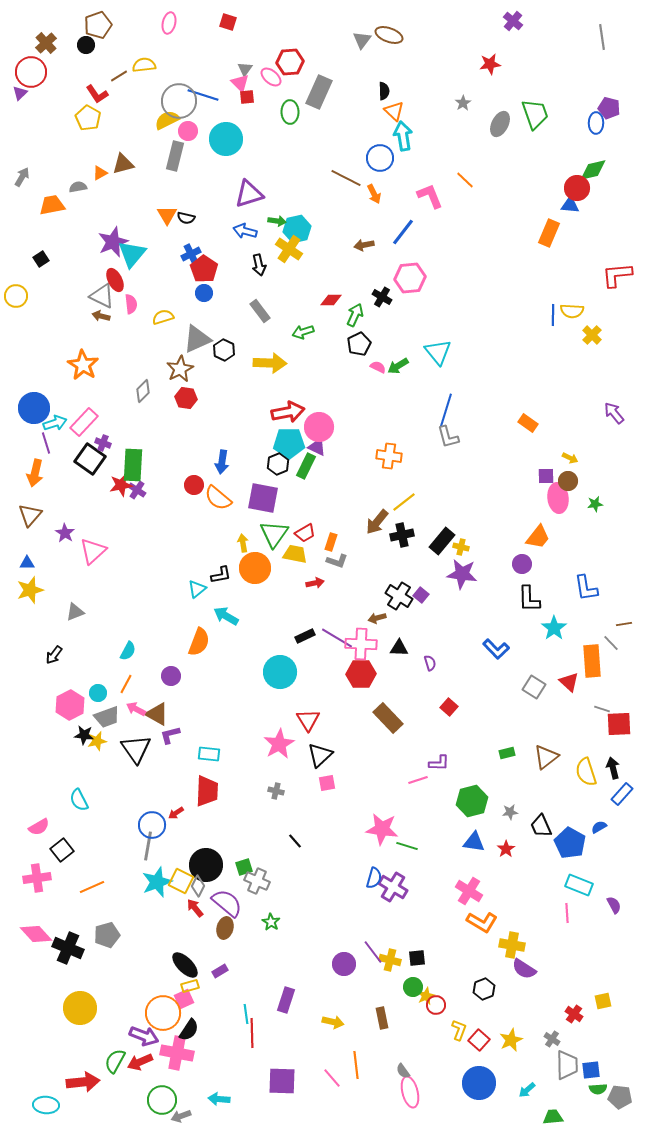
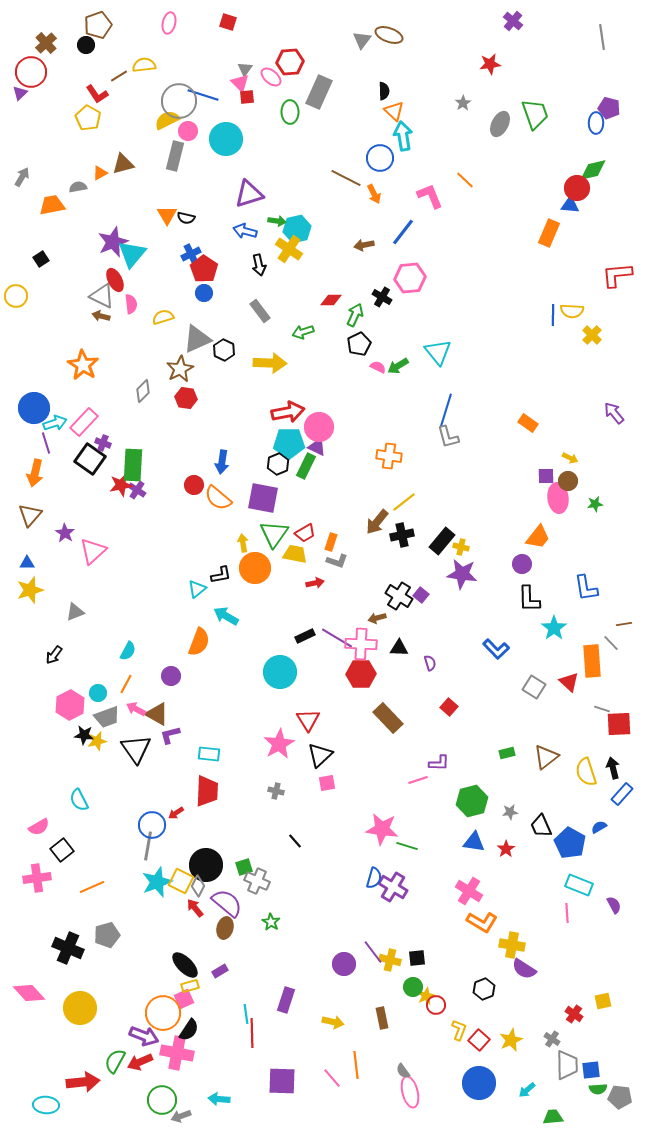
pink diamond at (36, 934): moved 7 px left, 59 px down
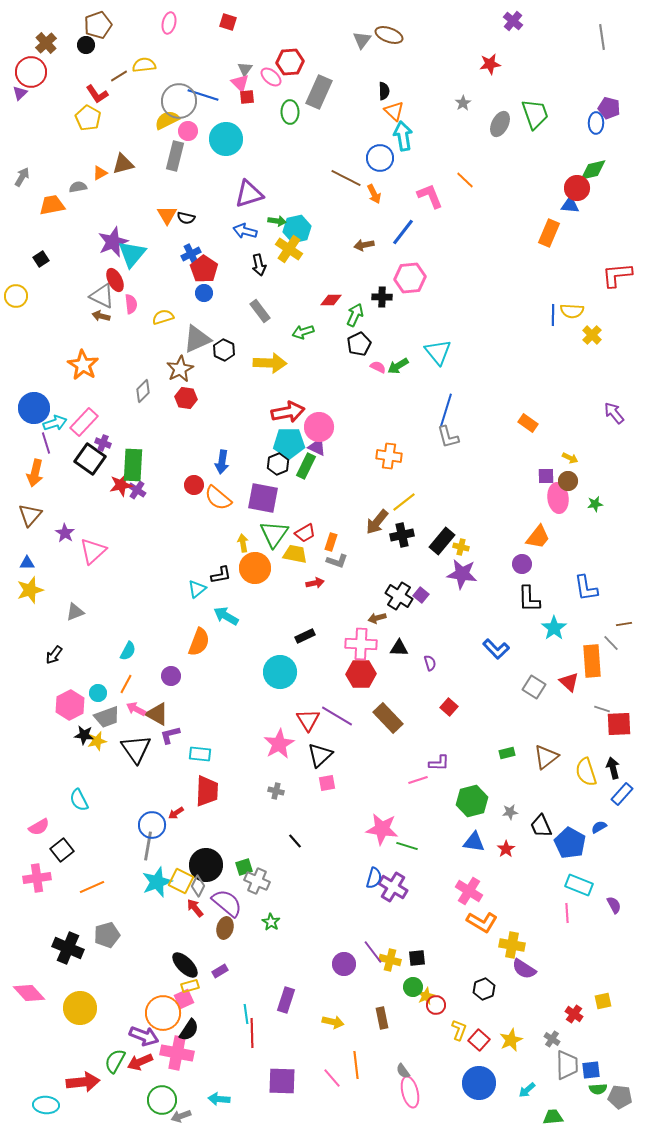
black cross at (382, 297): rotated 30 degrees counterclockwise
purple line at (337, 638): moved 78 px down
cyan rectangle at (209, 754): moved 9 px left
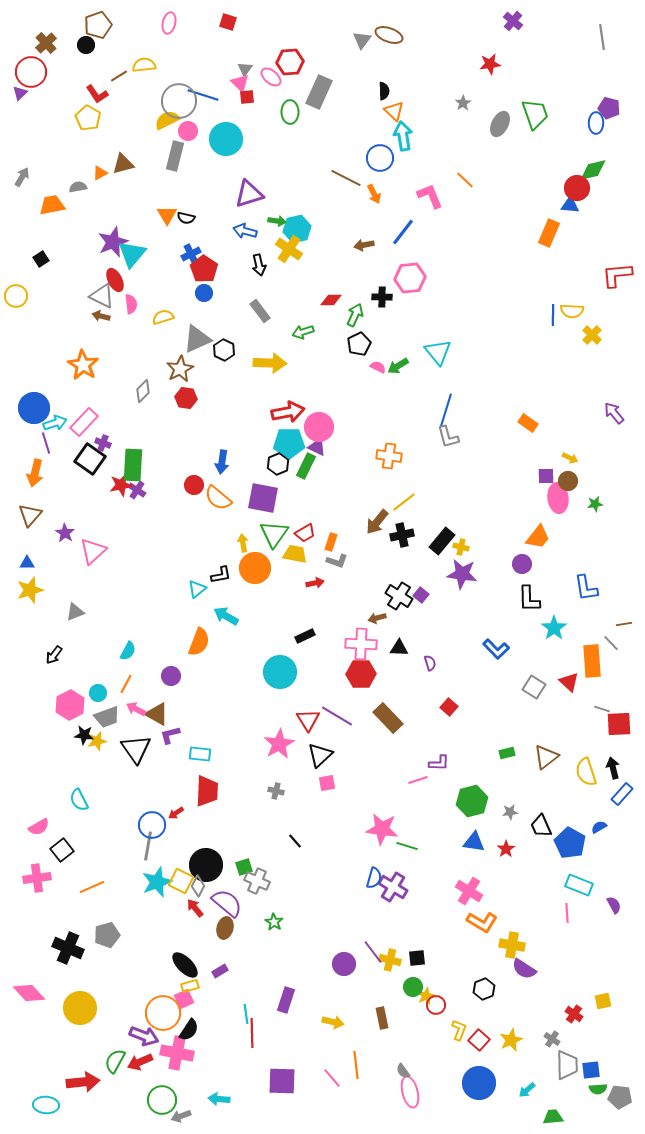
green star at (271, 922): moved 3 px right
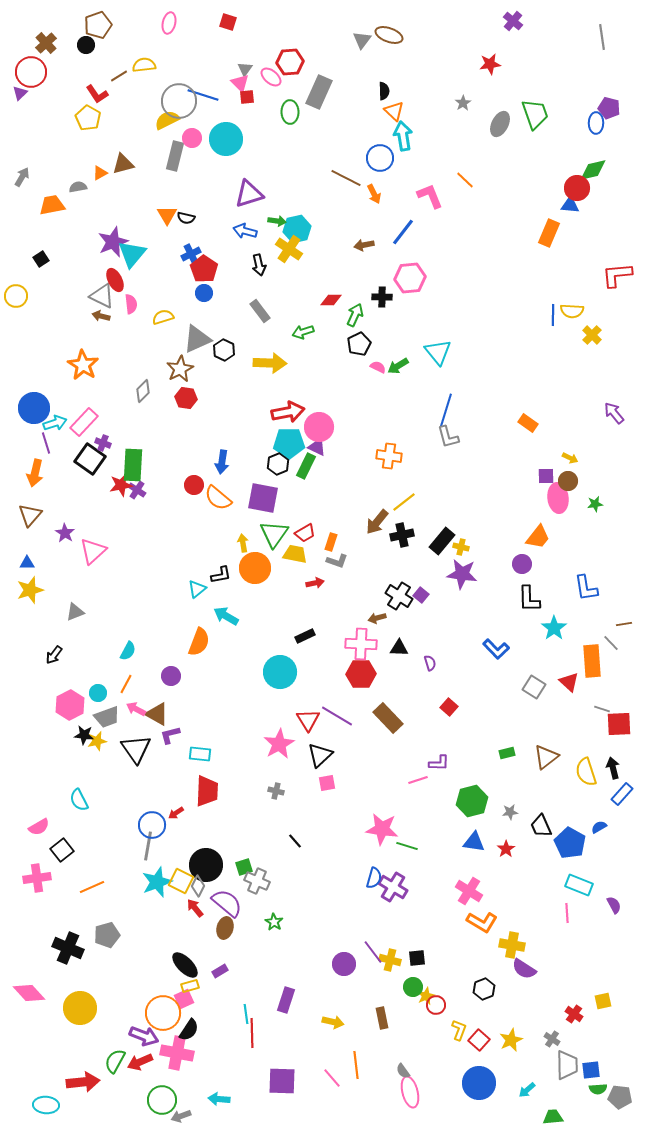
pink circle at (188, 131): moved 4 px right, 7 px down
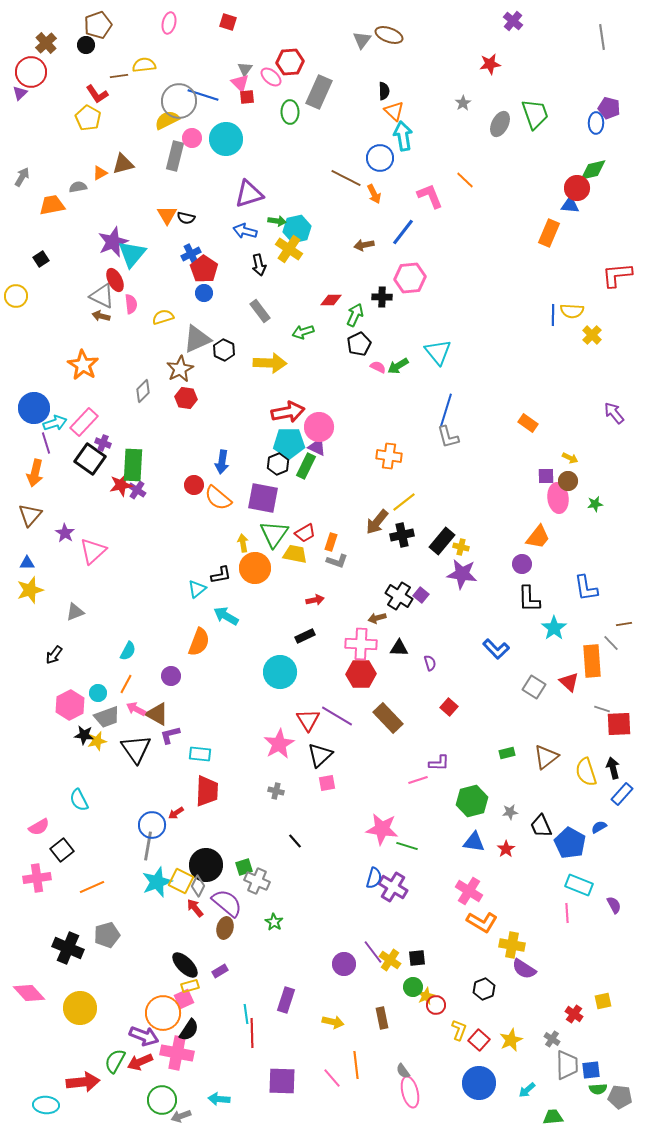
brown line at (119, 76): rotated 24 degrees clockwise
red arrow at (315, 583): moved 17 px down
yellow cross at (390, 960): rotated 20 degrees clockwise
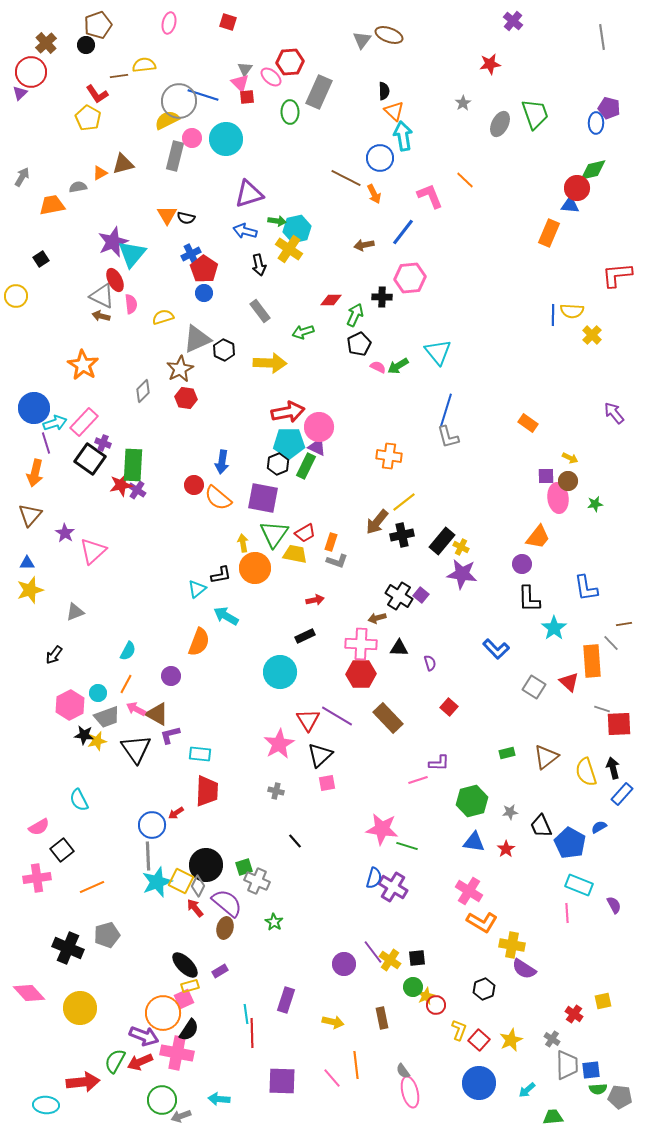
yellow cross at (461, 547): rotated 14 degrees clockwise
gray line at (148, 846): moved 10 px down; rotated 12 degrees counterclockwise
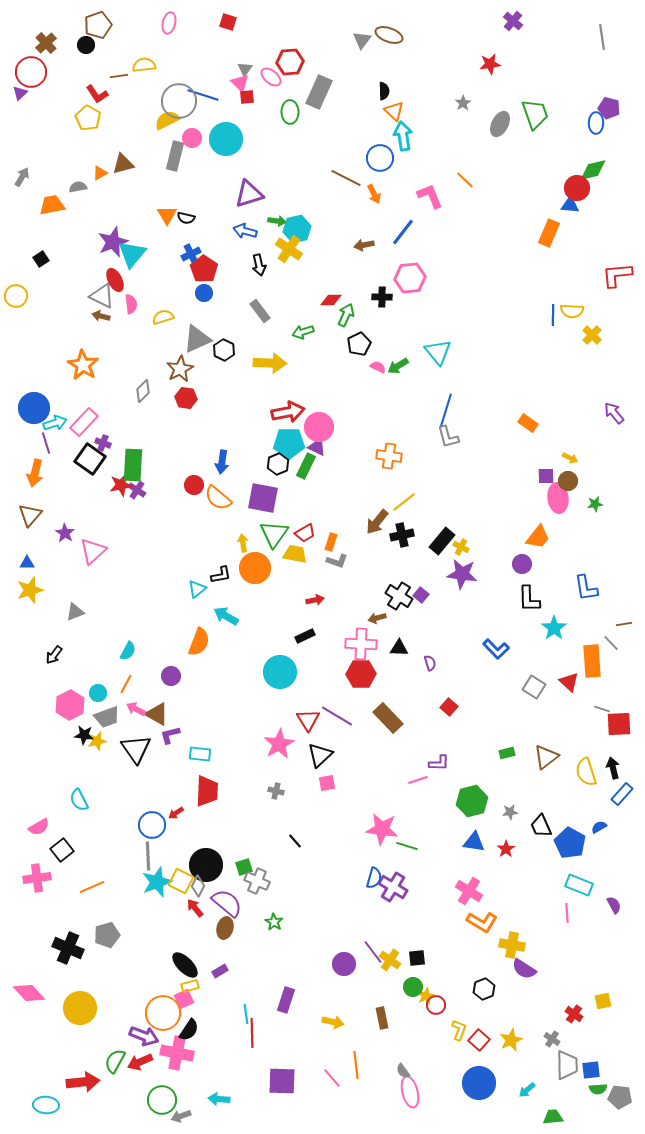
green arrow at (355, 315): moved 9 px left
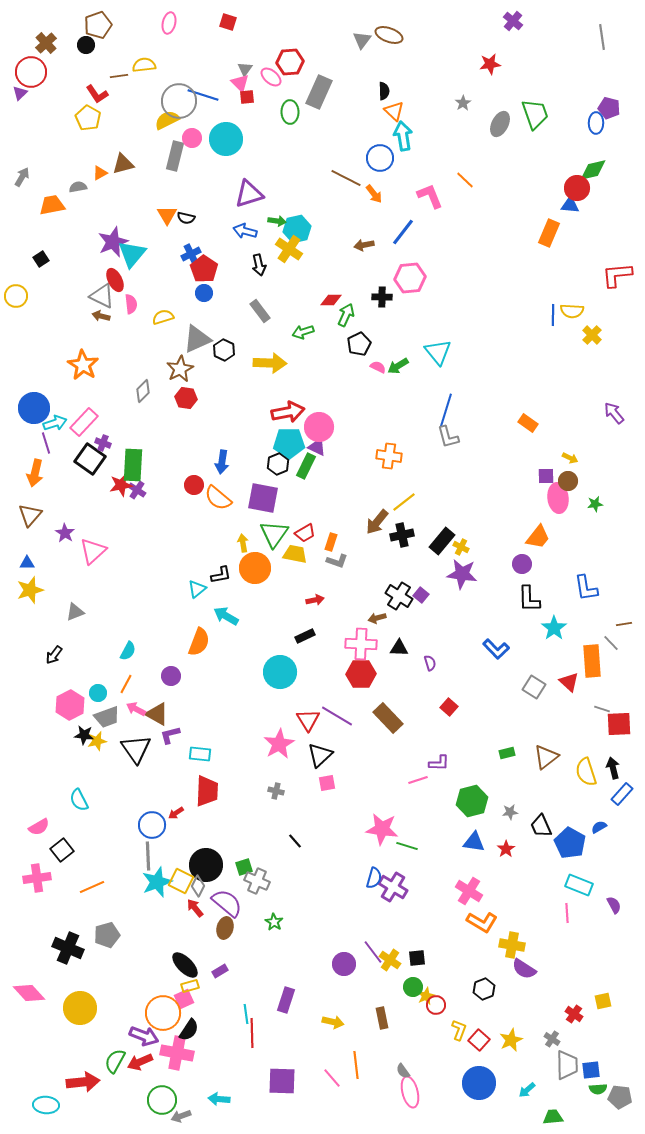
orange arrow at (374, 194): rotated 12 degrees counterclockwise
